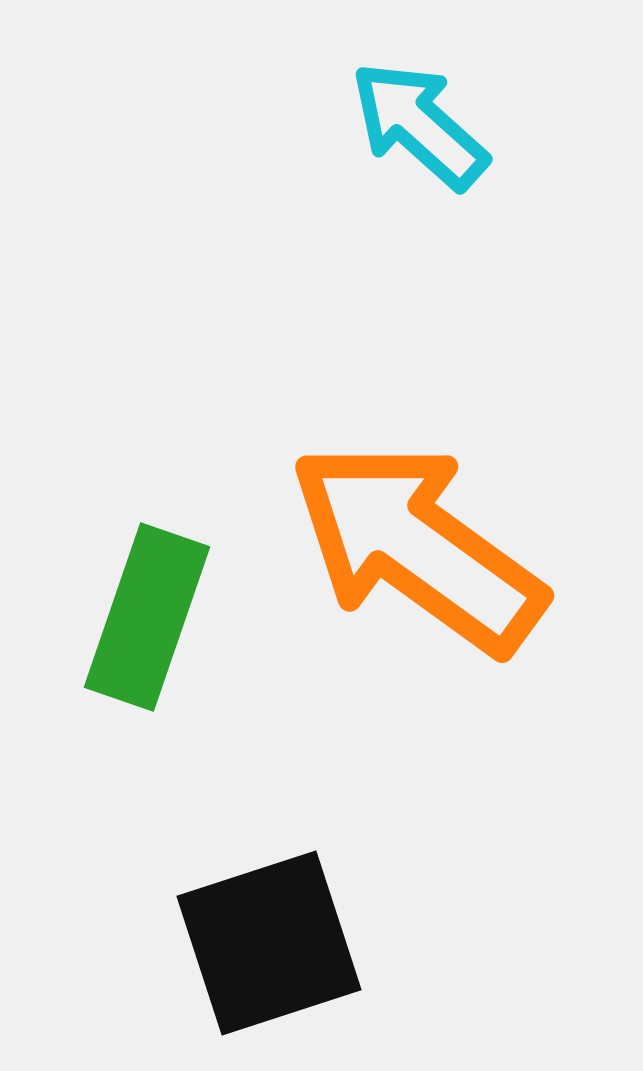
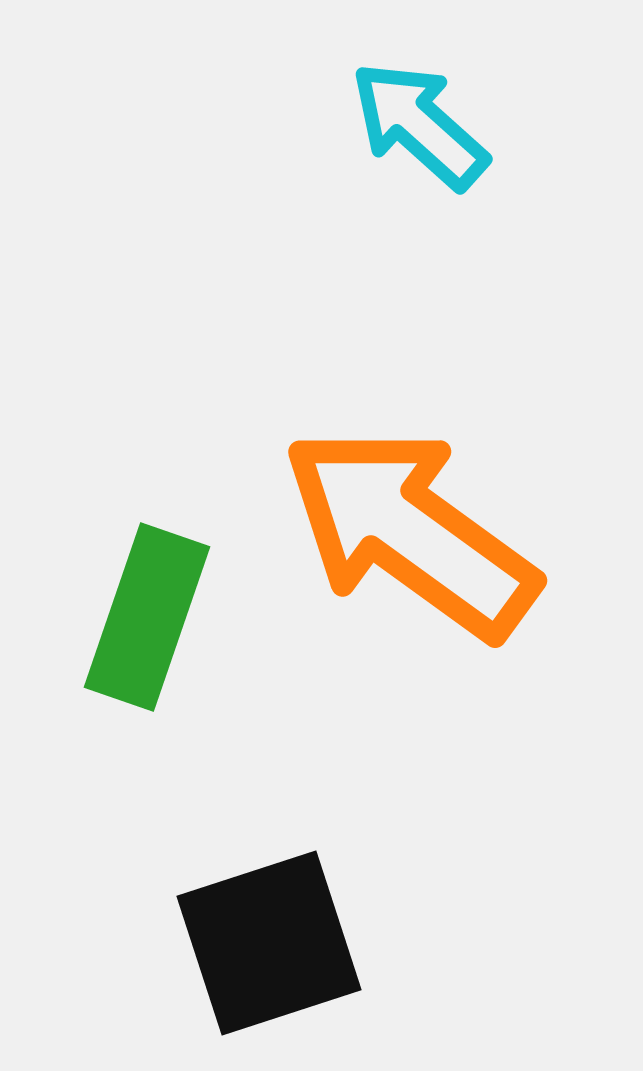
orange arrow: moved 7 px left, 15 px up
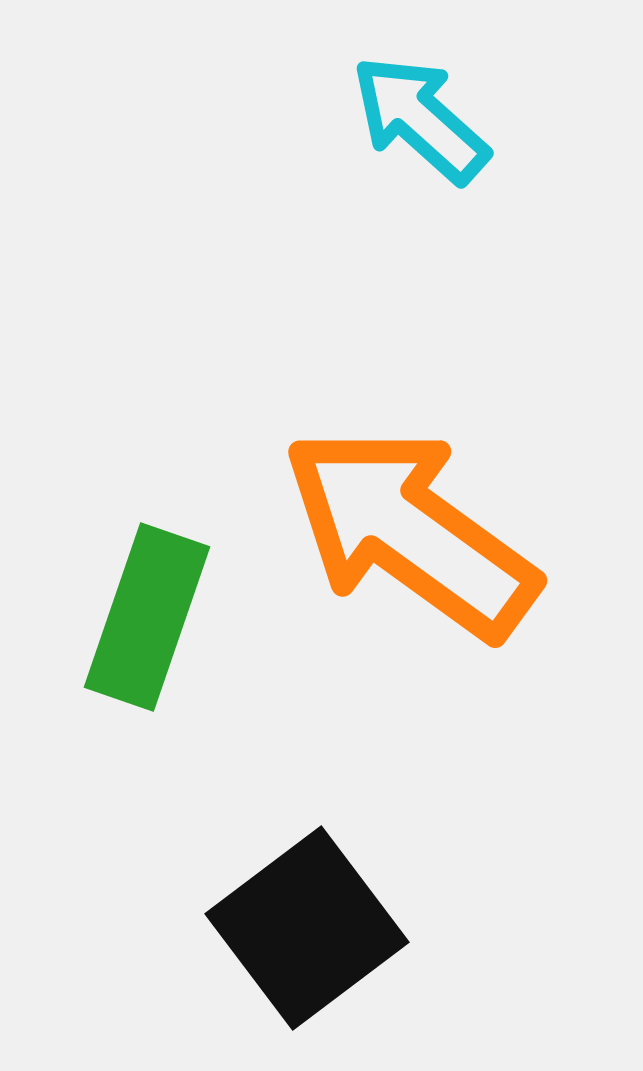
cyan arrow: moved 1 px right, 6 px up
black square: moved 38 px right, 15 px up; rotated 19 degrees counterclockwise
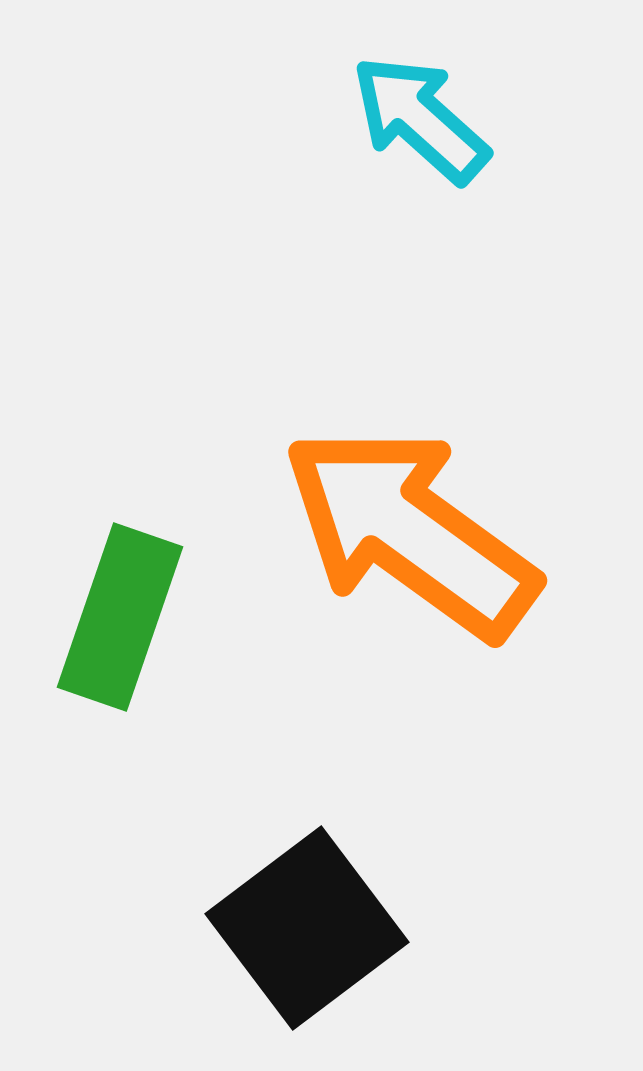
green rectangle: moved 27 px left
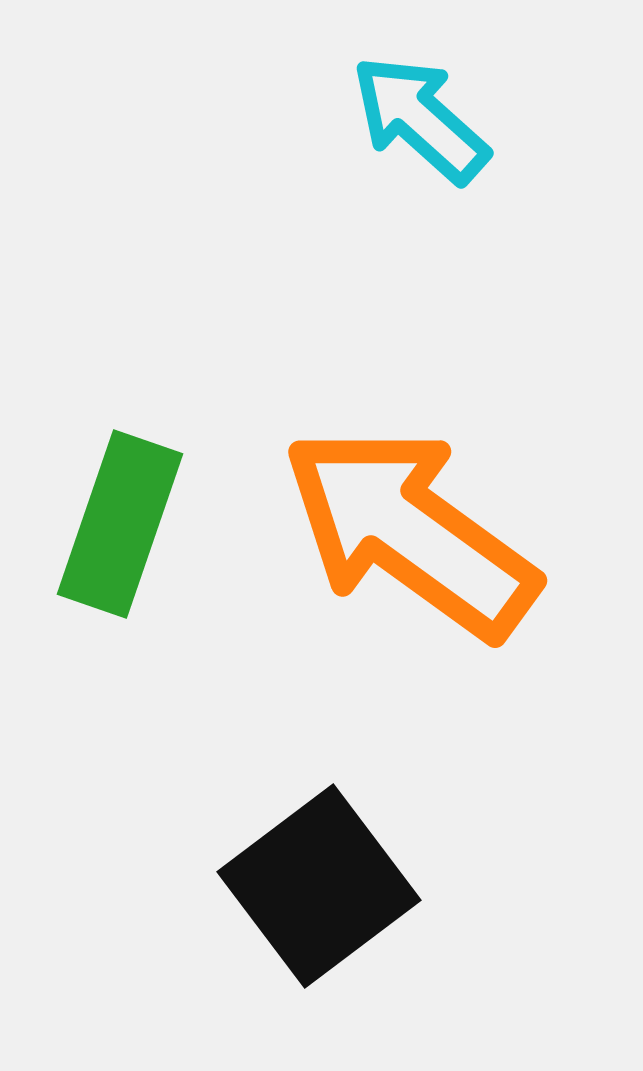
green rectangle: moved 93 px up
black square: moved 12 px right, 42 px up
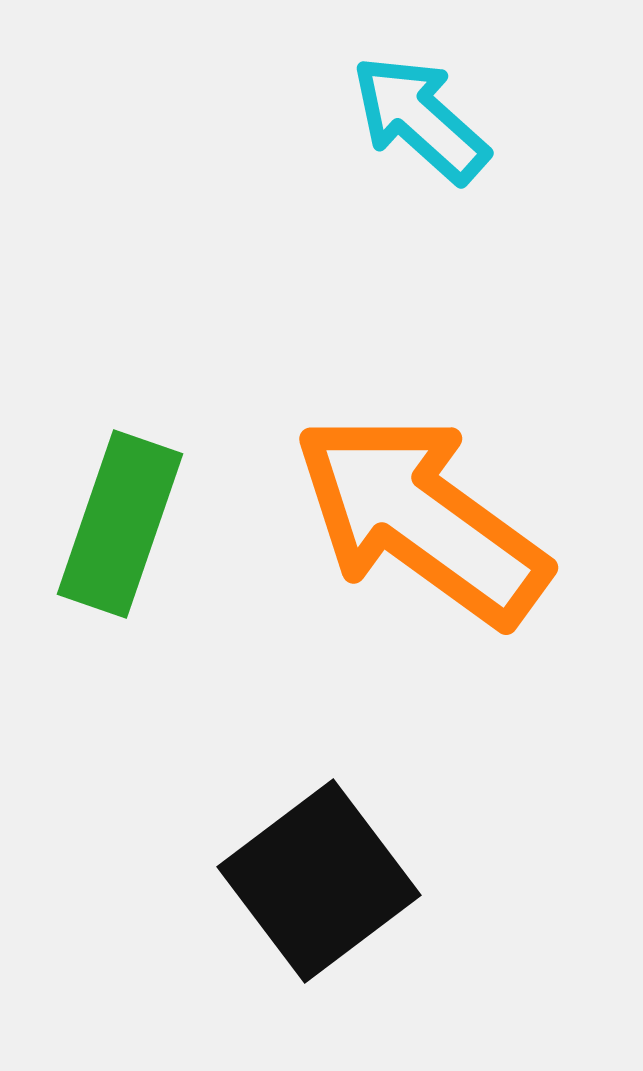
orange arrow: moved 11 px right, 13 px up
black square: moved 5 px up
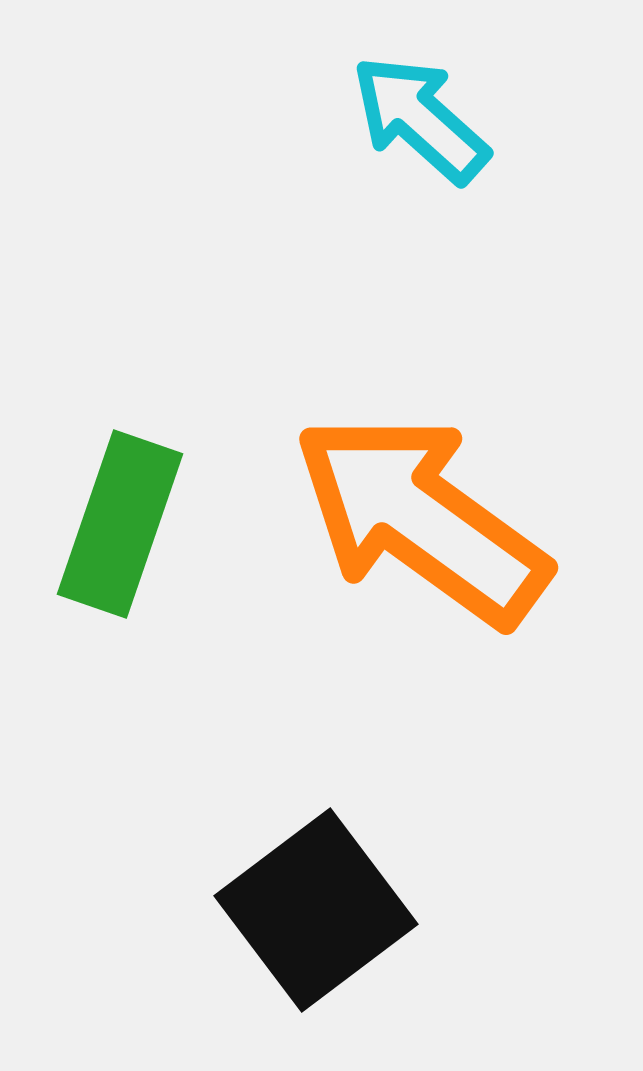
black square: moved 3 px left, 29 px down
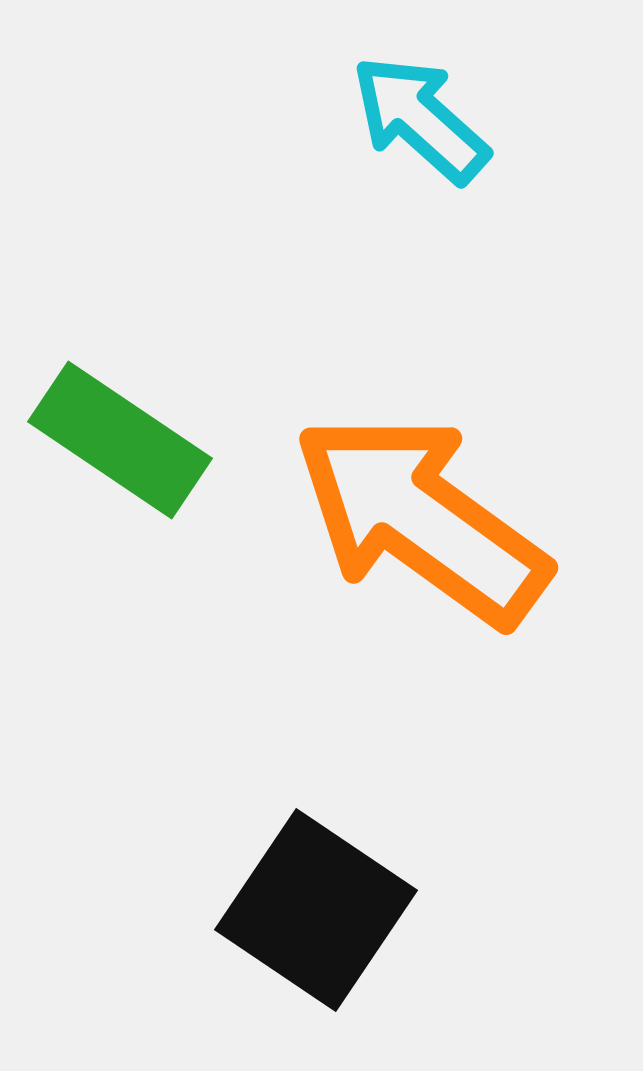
green rectangle: moved 84 px up; rotated 75 degrees counterclockwise
black square: rotated 19 degrees counterclockwise
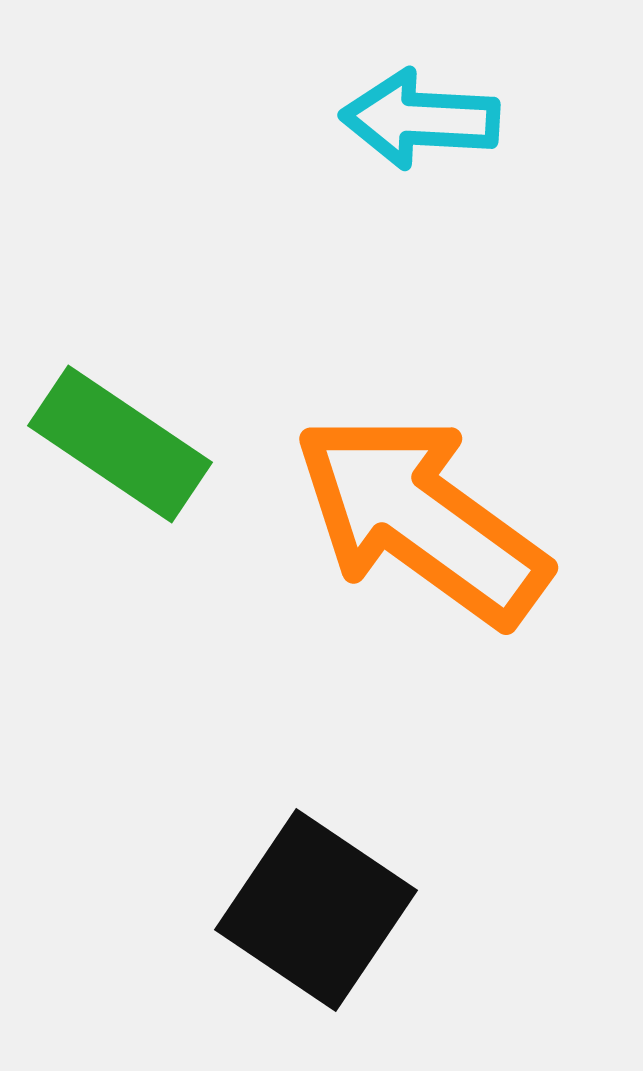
cyan arrow: rotated 39 degrees counterclockwise
green rectangle: moved 4 px down
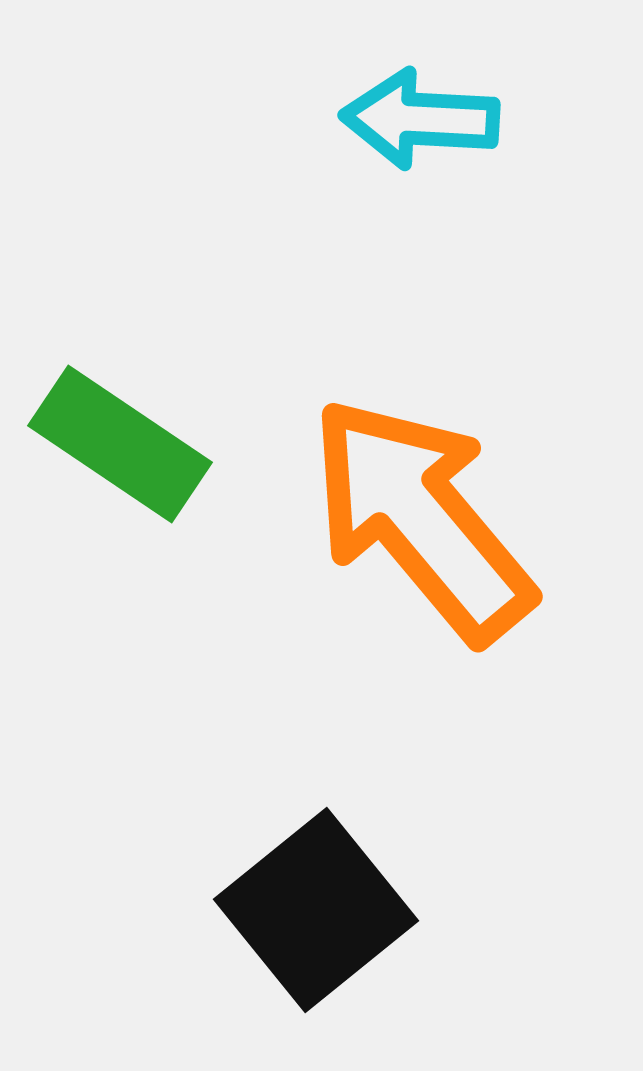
orange arrow: rotated 14 degrees clockwise
black square: rotated 17 degrees clockwise
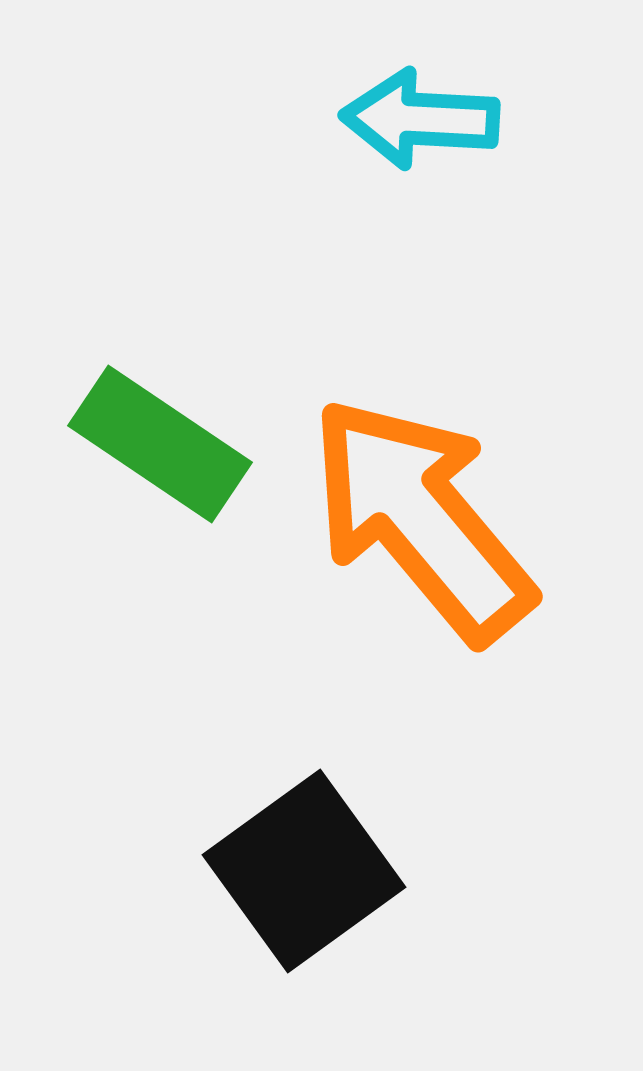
green rectangle: moved 40 px right
black square: moved 12 px left, 39 px up; rotated 3 degrees clockwise
